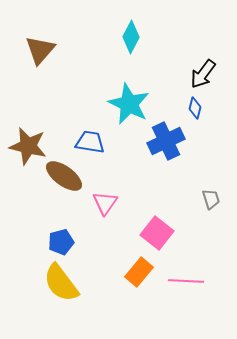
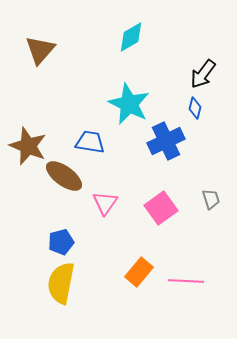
cyan diamond: rotated 32 degrees clockwise
brown star: rotated 9 degrees clockwise
pink square: moved 4 px right, 25 px up; rotated 16 degrees clockwise
yellow semicircle: rotated 48 degrees clockwise
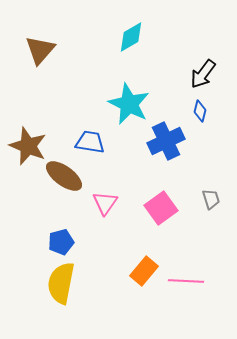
blue diamond: moved 5 px right, 3 px down
orange rectangle: moved 5 px right, 1 px up
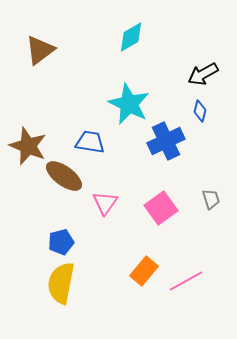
brown triangle: rotated 12 degrees clockwise
black arrow: rotated 24 degrees clockwise
pink line: rotated 32 degrees counterclockwise
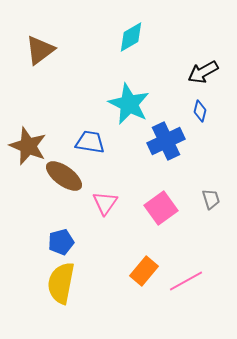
black arrow: moved 2 px up
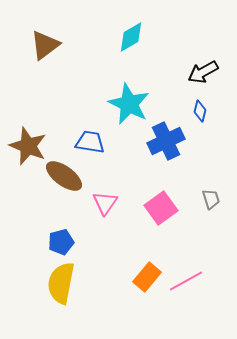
brown triangle: moved 5 px right, 5 px up
orange rectangle: moved 3 px right, 6 px down
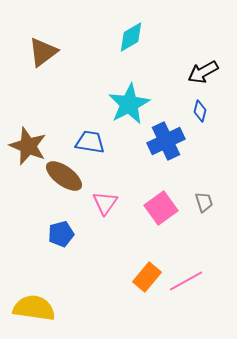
brown triangle: moved 2 px left, 7 px down
cyan star: rotated 18 degrees clockwise
gray trapezoid: moved 7 px left, 3 px down
blue pentagon: moved 8 px up
yellow semicircle: moved 27 px left, 25 px down; rotated 87 degrees clockwise
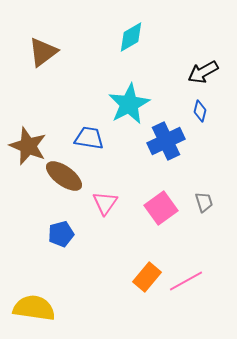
blue trapezoid: moved 1 px left, 4 px up
